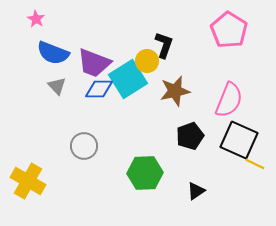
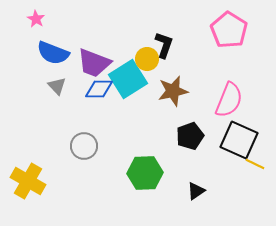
yellow circle: moved 2 px up
brown star: moved 2 px left
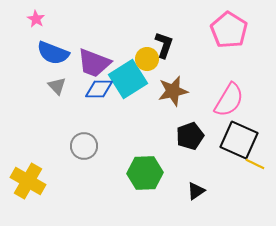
pink semicircle: rotated 9 degrees clockwise
